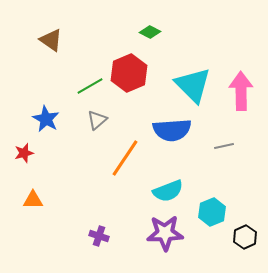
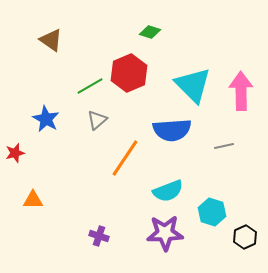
green diamond: rotated 10 degrees counterclockwise
red star: moved 9 px left
cyan hexagon: rotated 20 degrees counterclockwise
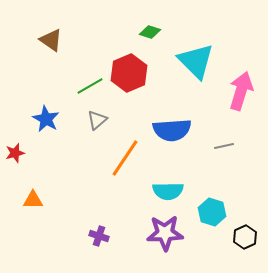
cyan triangle: moved 3 px right, 24 px up
pink arrow: rotated 18 degrees clockwise
cyan semicircle: rotated 20 degrees clockwise
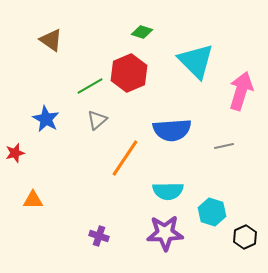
green diamond: moved 8 px left
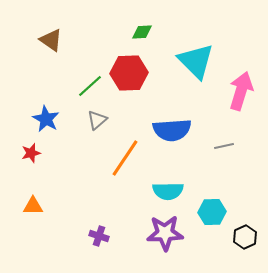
green diamond: rotated 20 degrees counterclockwise
red hexagon: rotated 21 degrees clockwise
green line: rotated 12 degrees counterclockwise
red star: moved 16 px right
orange triangle: moved 6 px down
cyan hexagon: rotated 20 degrees counterclockwise
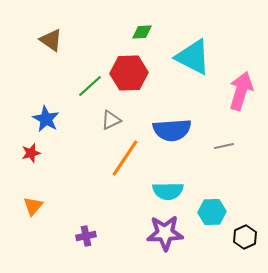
cyan triangle: moved 3 px left, 4 px up; rotated 18 degrees counterclockwise
gray triangle: moved 14 px right; rotated 15 degrees clockwise
orange triangle: rotated 50 degrees counterclockwise
purple cross: moved 13 px left; rotated 30 degrees counterclockwise
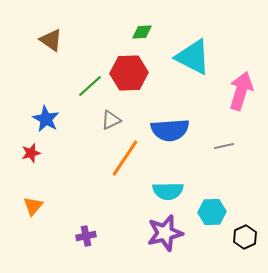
blue semicircle: moved 2 px left
purple star: rotated 12 degrees counterclockwise
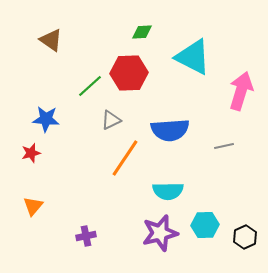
blue star: rotated 24 degrees counterclockwise
cyan hexagon: moved 7 px left, 13 px down
purple star: moved 5 px left
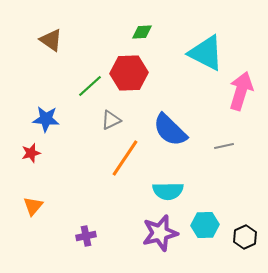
cyan triangle: moved 13 px right, 4 px up
blue semicircle: rotated 48 degrees clockwise
